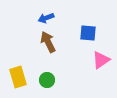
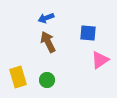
pink triangle: moved 1 px left
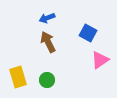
blue arrow: moved 1 px right
blue square: rotated 24 degrees clockwise
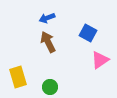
green circle: moved 3 px right, 7 px down
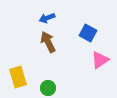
green circle: moved 2 px left, 1 px down
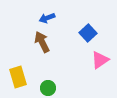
blue square: rotated 18 degrees clockwise
brown arrow: moved 6 px left
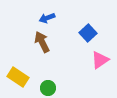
yellow rectangle: rotated 40 degrees counterclockwise
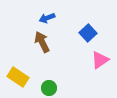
green circle: moved 1 px right
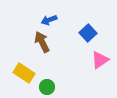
blue arrow: moved 2 px right, 2 px down
yellow rectangle: moved 6 px right, 4 px up
green circle: moved 2 px left, 1 px up
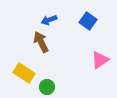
blue square: moved 12 px up; rotated 12 degrees counterclockwise
brown arrow: moved 1 px left
